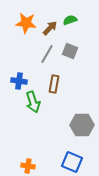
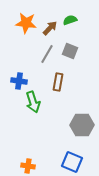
brown rectangle: moved 4 px right, 2 px up
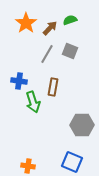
orange star: rotated 30 degrees clockwise
brown rectangle: moved 5 px left, 5 px down
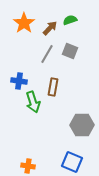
orange star: moved 2 px left
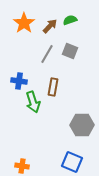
brown arrow: moved 2 px up
orange cross: moved 6 px left
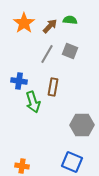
green semicircle: rotated 24 degrees clockwise
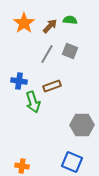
brown rectangle: moved 1 px left, 1 px up; rotated 60 degrees clockwise
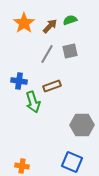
green semicircle: rotated 24 degrees counterclockwise
gray square: rotated 35 degrees counterclockwise
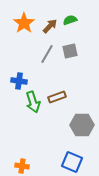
brown rectangle: moved 5 px right, 11 px down
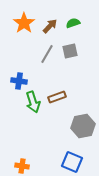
green semicircle: moved 3 px right, 3 px down
gray hexagon: moved 1 px right, 1 px down; rotated 10 degrees counterclockwise
